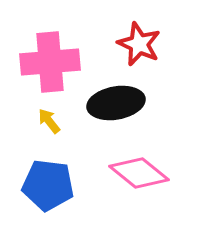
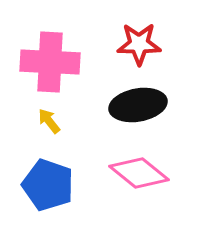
red star: rotated 24 degrees counterclockwise
pink cross: rotated 8 degrees clockwise
black ellipse: moved 22 px right, 2 px down
blue pentagon: rotated 12 degrees clockwise
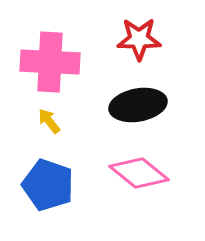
red star: moved 5 px up
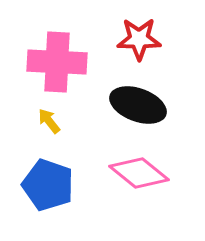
pink cross: moved 7 px right
black ellipse: rotated 30 degrees clockwise
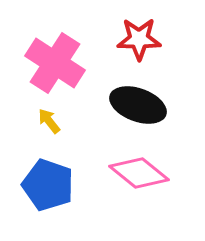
pink cross: moved 2 px left, 1 px down; rotated 30 degrees clockwise
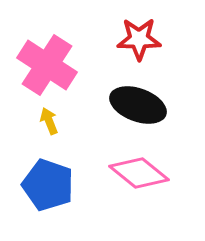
pink cross: moved 8 px left, 2 px down
yellow arrow: rotated 16 degrees clockwise
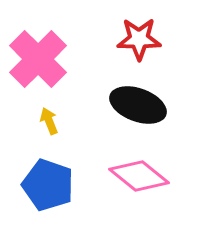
pink cross: moved 9 px left, 6 px up; rotated 12 degrees clockwise
pink diamond: moved 3 px down
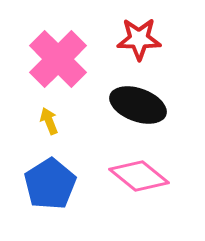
pink cross: moved 20 px right
blue pentagon: moved 2 px right, 1 px up; rotated 21 degrees clockwise
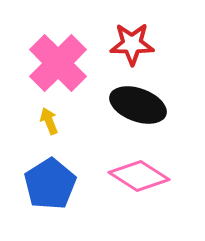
red star: moved 7 px left, 5 px down
pink cross: moved 4 px down
pink diamond: rotated 6 degrees counterclockwise
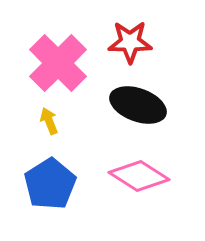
red star: moved 2 px left, 2 px up
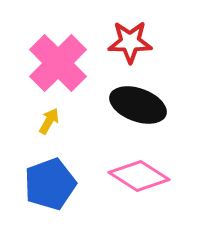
yellow arrow: rotated 52 degrees clockwise
blue pentagon: rotated 12 degrees clockwise
